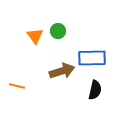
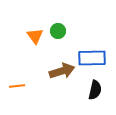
orange line: rotated 21 degrees counterclockwise
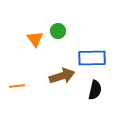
orange triangle: moved 3 px down
brown arrow: moved 5 px down
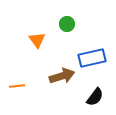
green circle: moved 9 px right, 7 px up
orange triangle: moved 2 px right, 1 px down
blue rectangle: rotated 12 degrees counterclockwise
black semicircle: moved 7 px down; rotated 24 degrees clockwise
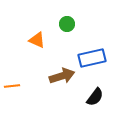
orange triangle: rotated 30 degrees counterclockwise
orange line: moved 5 px left
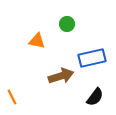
orange triangle: moved 1 px down; rotated 12 degrees counterclockwise
brown arrow: moved 1 px left
orange line: moved 11 px down; rotated 70 degrees clockwise
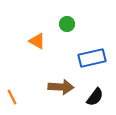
orange triangle: rotated 18 degrees clockwise
brown arrow: moved 11 px down; rotated 20 degrees clockwise
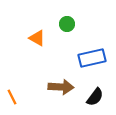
orange triangle: moved 3 px up
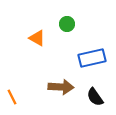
black semicircle: rotated 108 degrees clockwise
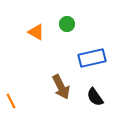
orange triangle: moved 1 px left, 6 px up
brown arrow: rotated 60 degrees clockwise
orange line: moved 1 px left, 4 px down
